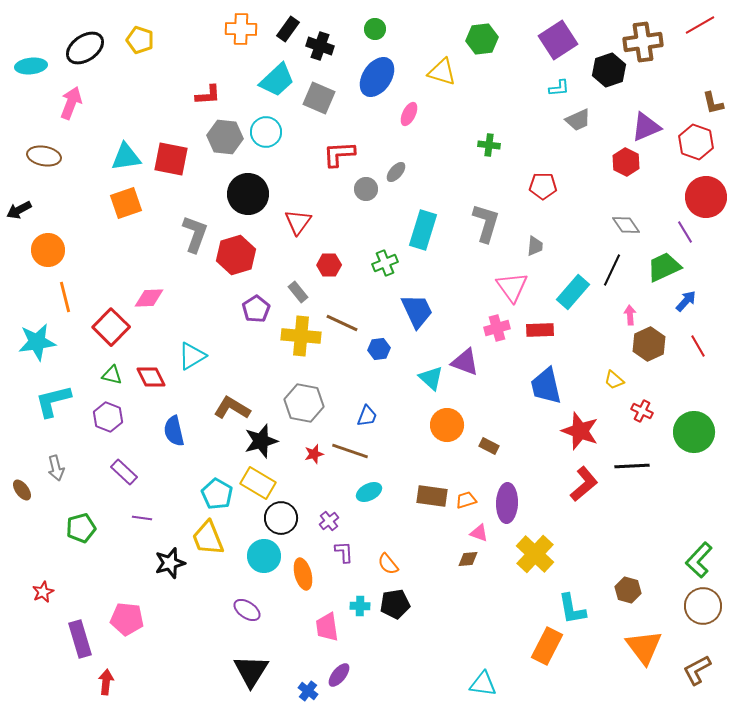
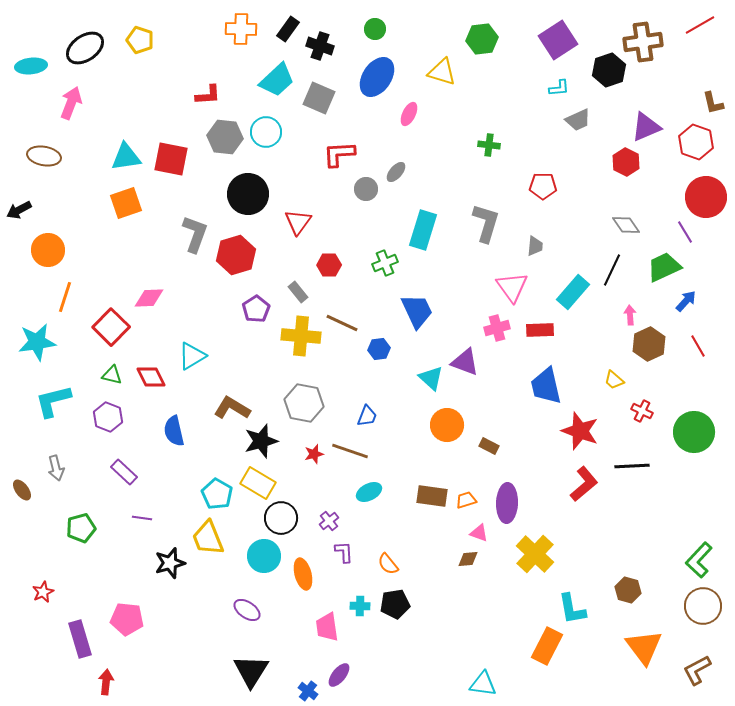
orange line at (65, 297): rotated 32 degrees clockwise
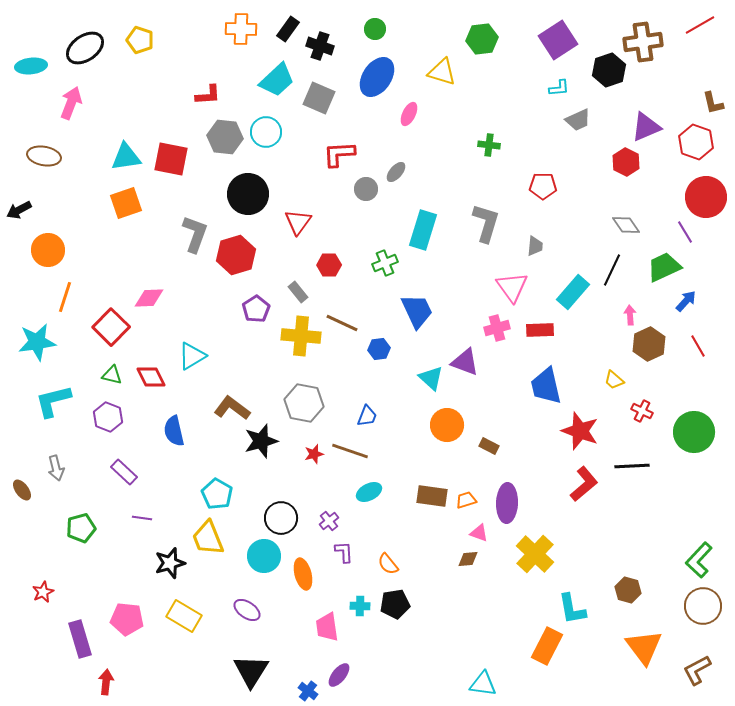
brown L-shape at (232, 408): rotated 6 degrees clockwise
yellow rectangle at (258, 483): moved 74 px left, 133 px down
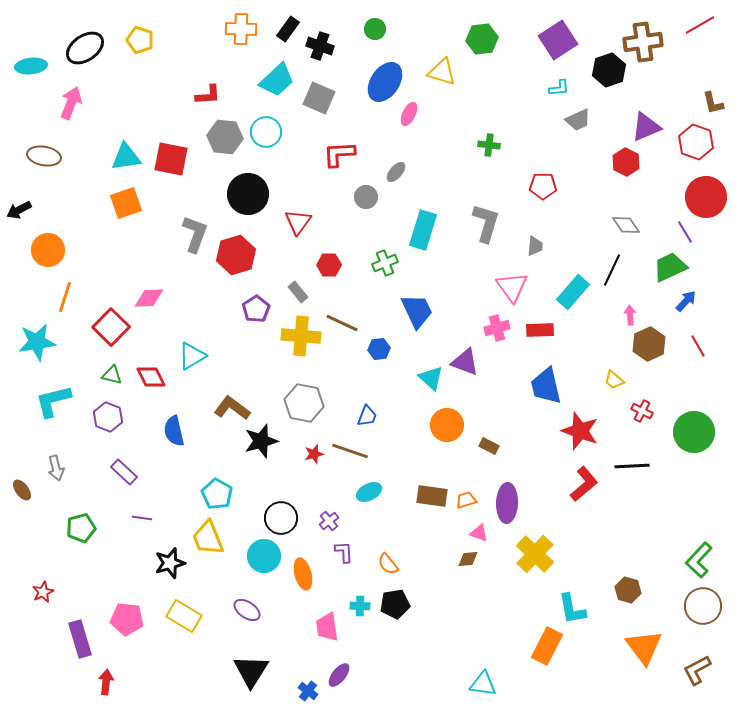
blue ellipse at (377, 77): moved 8 px right, 5 px down
gray circle at (366, 189): moved 8 px down
green trapezoid at (664, 267): moved 6 px right
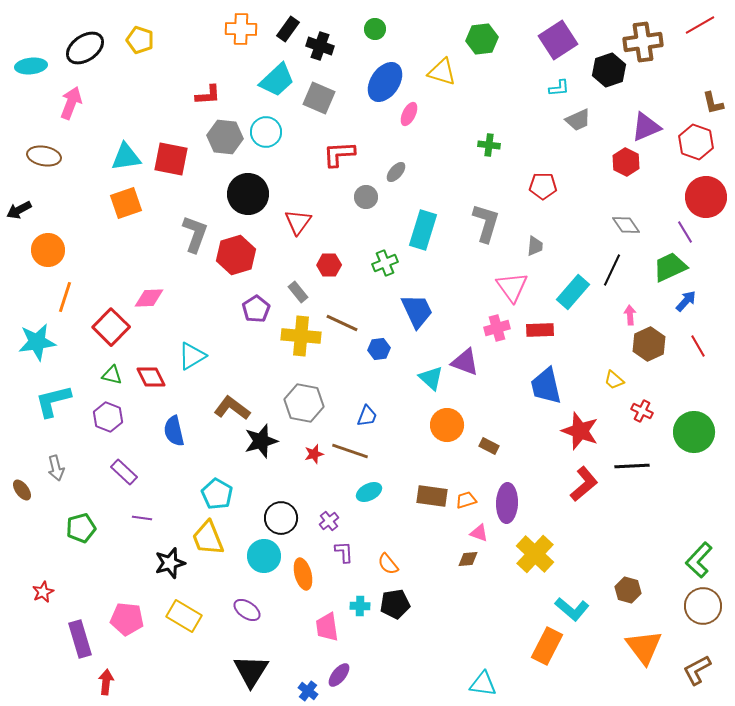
cyan L-shape at (572, 609): rotated 40 degrees counterclockwise
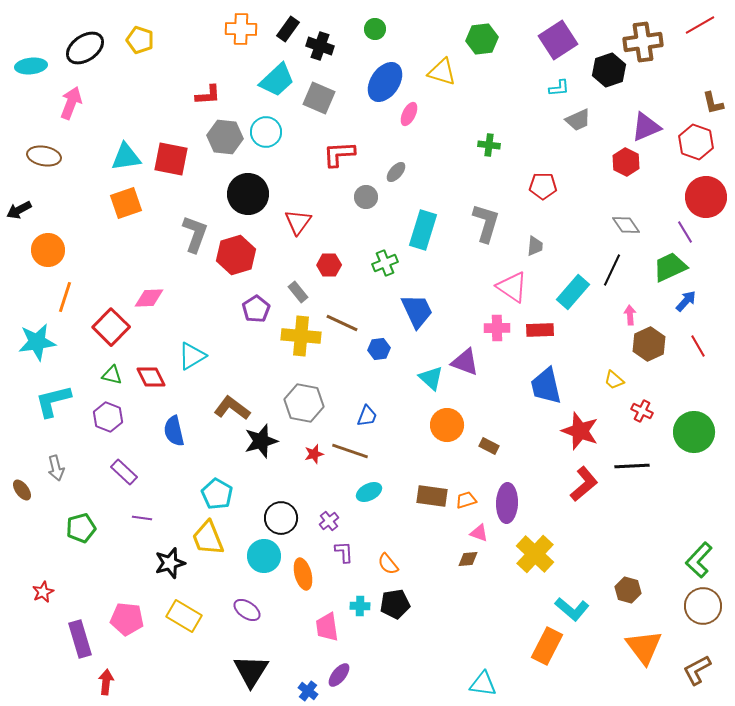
pink triangle at (512, 287): rotated 20 degrees counterclockwise
pink cross at (497, 328): rotated 15 degrees clockwise
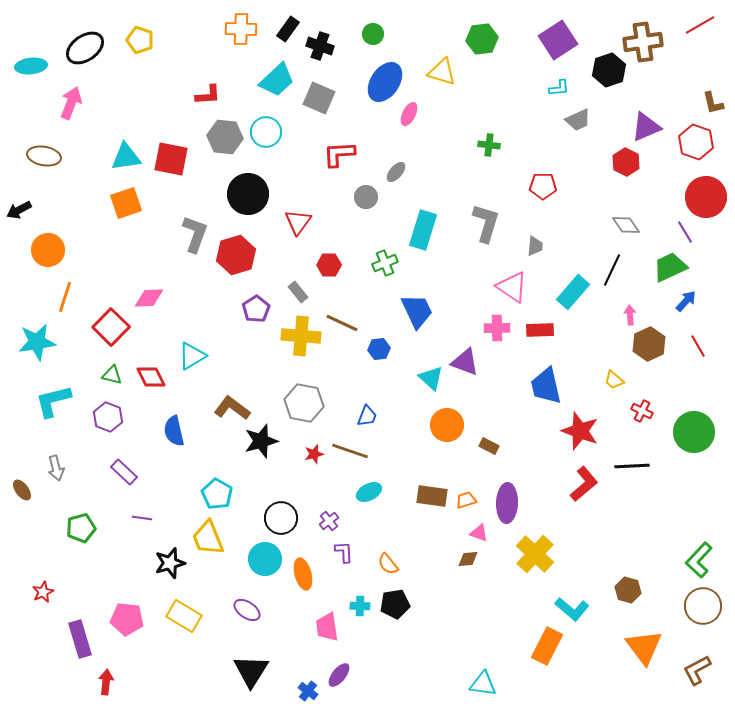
green circle at (375, 29): moved 2 px left, 5 px down
cyan circle at (264, 556): moved 1 px right, 3 px down
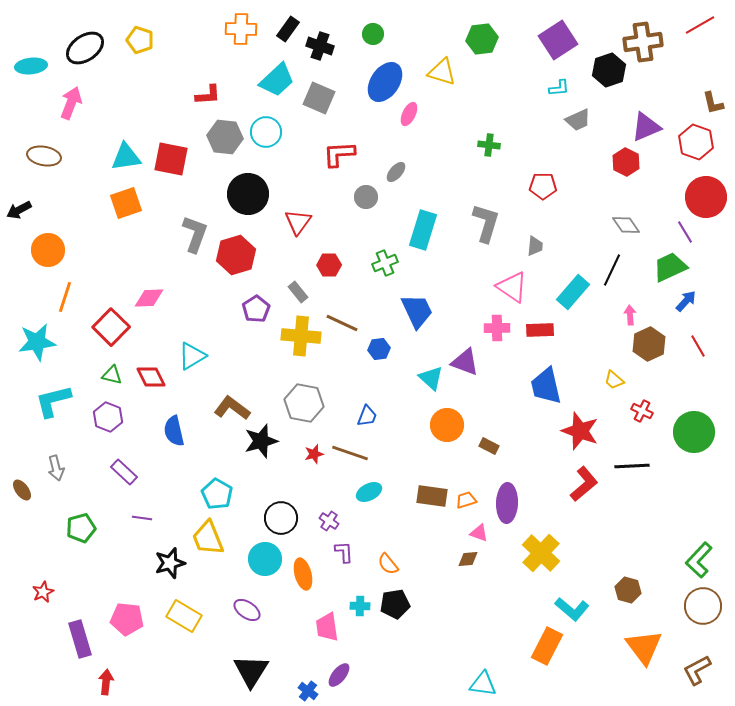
brown line at (350, 451): moved 2 px down
purple cross at (329, 521): rotated 18 degrees counterclockwise
yellow cross at (535, 554): moved 6 px right, 1 px up
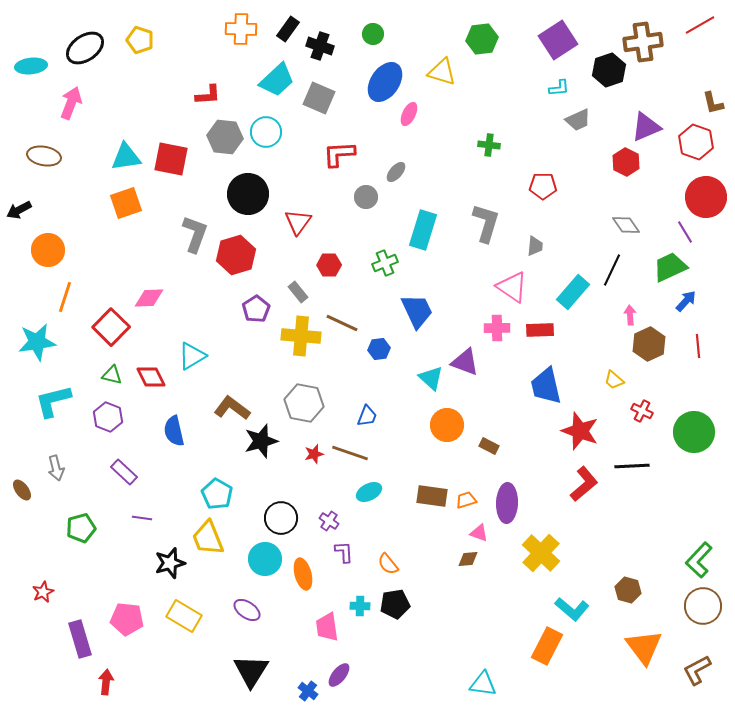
red line at (698, 346): rotated 25 degrees clockwise
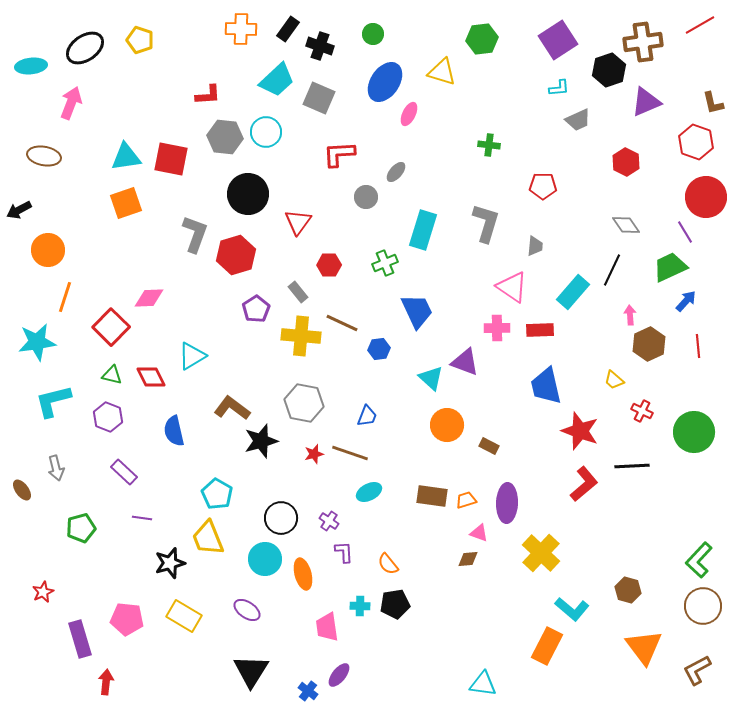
purple triangle at (646, 127): moved 25 px up
